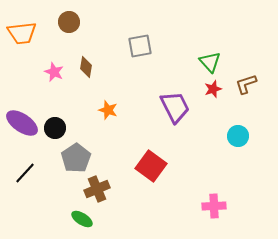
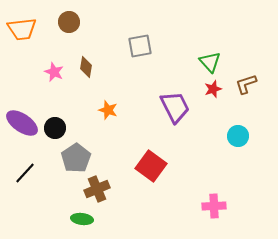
orange trapezoid: moved 4 px up
green ellipse: rotated 25 degrees counterclockwise
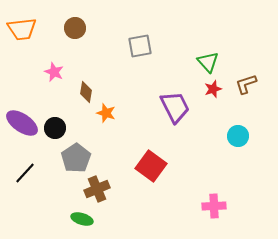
brown circle: moved 6 px right, 6 px down
green triangle: moved 2 px left
brown diamond: moved 25 px down
orange star: moved 2 px left, 3 px down
green ellipse: rotated 10 degrees clockwise
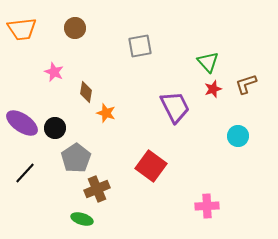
pink cross: moved 7 px left
